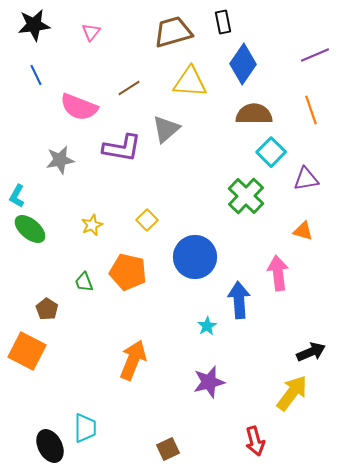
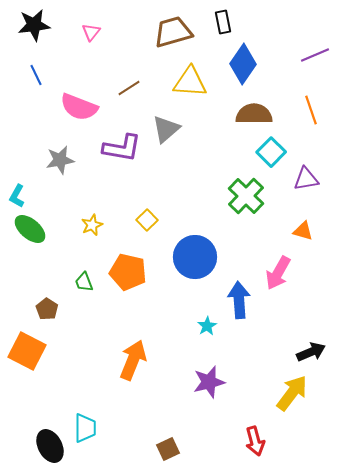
pink arrow: rotated 144 degrees counterclockwise
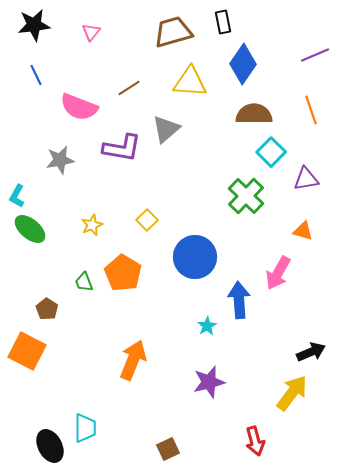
orange pentagon: moved 5 px left, 1 px down; rotated 18 degrees clockwise
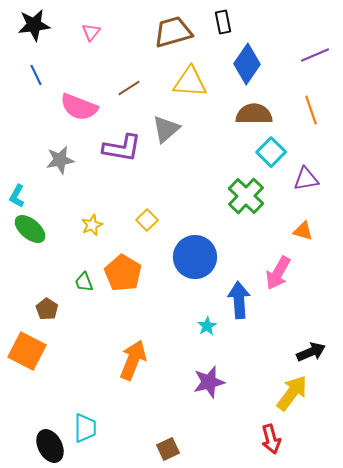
blue diamond: moved 4 px right
red arrow: moved 16 px right, 2 px up
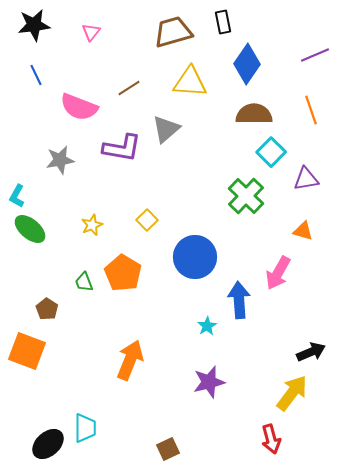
orange square: rotated 6 degrees counterclockwise
orange arrow: moved 3 px left
black ellipse: moved 2 px left, 2 px up; rotated 76 degrees clockwise
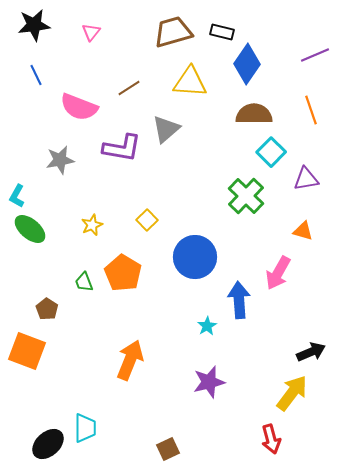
black rectangle: moved 1 px left, 10 px down; rotated 65 degrees counterclockwise
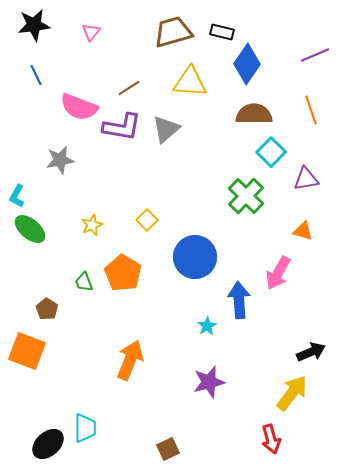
purple L-shape: moved 21 px up
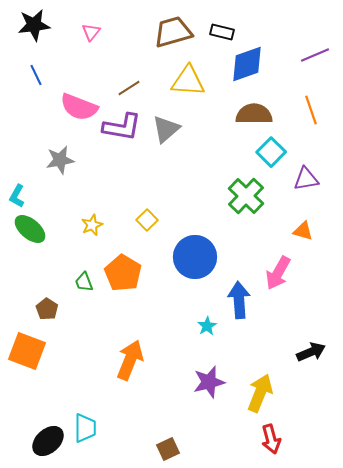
blue diamond: rotated 36 degrees clockwise
yellow triangle: moved 2 px left, 1 px up
yellow arrow: moved 32 px left; rotated 15 degrees counterclockwise
black ellipse: moved 3 px up
